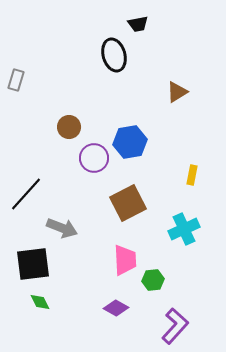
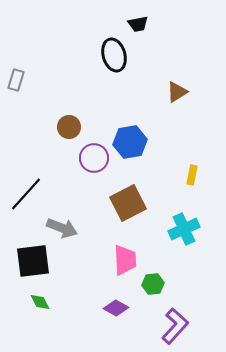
black square: moved 3 px up
green hexagon: moved 4 px down
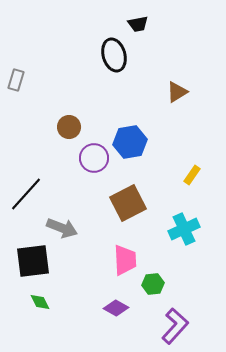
yellow rectangle: rotated 24 degrees clockwise
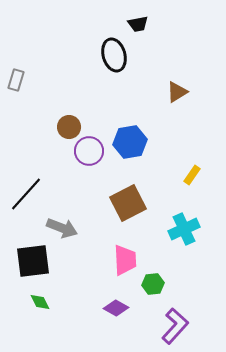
purple circle: moved 5 px left, 7 px up
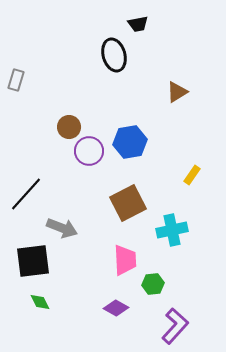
cyan cross: moved 12 px left, 1 px down; rotated 12 degrees clockwise
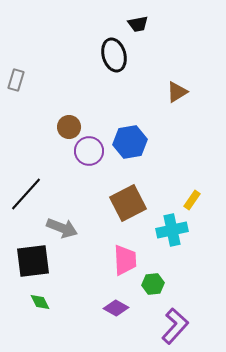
yellow rectangle: moved 25 px down
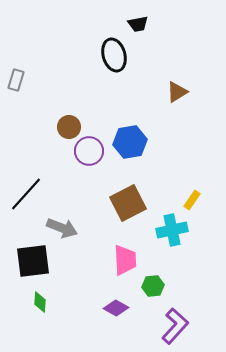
green hexagon: moved 2 px down
green diamond: rotated 30 degrees clockwise
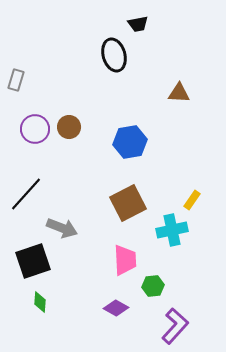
brown triangle: moved 2 px right, 1 px down; rotated 35 degrees clockwise
purple circle: moved 54 px left, 22 px up
black square: rotated 12 degrees counterclockwise
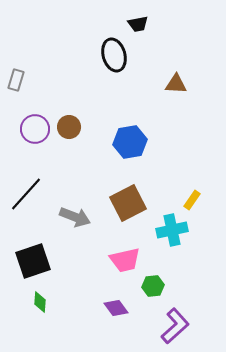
brown triangle: moved 3 px left, 9 px up
gray arrow: moved 13 px right, 11 px up
pink trapezoid: rotated 80 degrees clockwise
purple diamond: rotated 25 degrees clockwise
purple L-shape: rotated 6 degrees clockwise
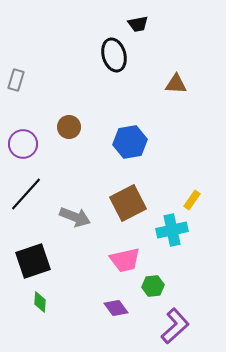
purple circle: moved 12 px left, 15 px down
